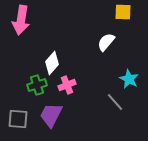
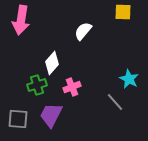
white semicircle: moved 23 px left, 11 px up
pink cross: moved 5 px right, 2 px down
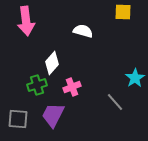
pink arrow: moved 5 px right, 1 px down; rotated 16 degrees counterclockwise
white semicircle: rotated 66 degrees clockwise
cyan star: moved 6 px right, 1 px up; rotated 12 degrees clockwise
purple trapezoid: moved 2 px right
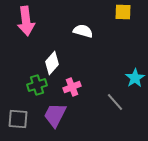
purple trapezoid: moved 2 px right
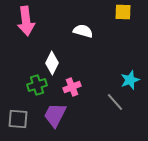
white diamond: rotated 15 degrees counterclockwise
cyan star: moved 5 px left, 2 px down; rotated 12 degrees clockwise
